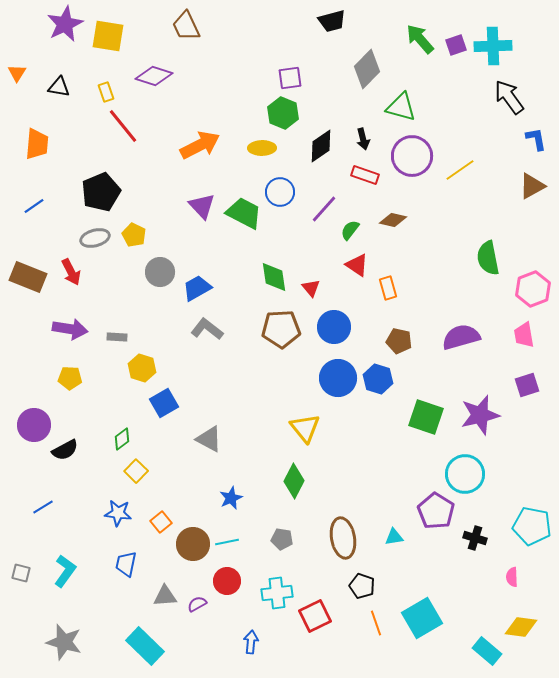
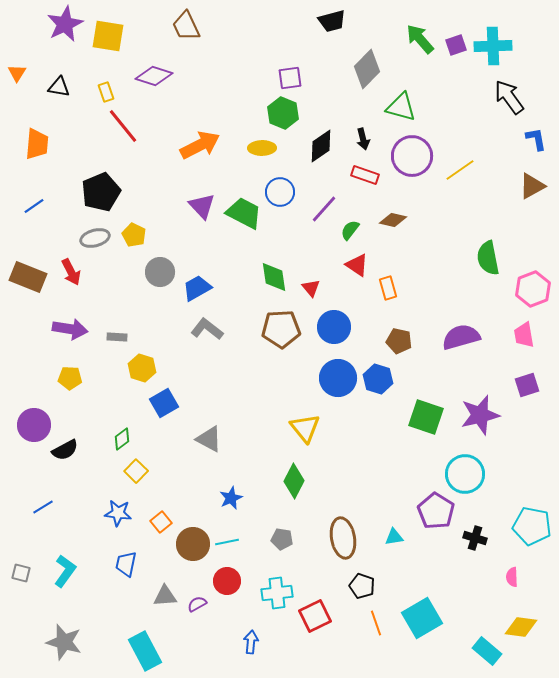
cyan rectangle at (145, 646): moved 5 px down; rotated 18 degrees clockwise
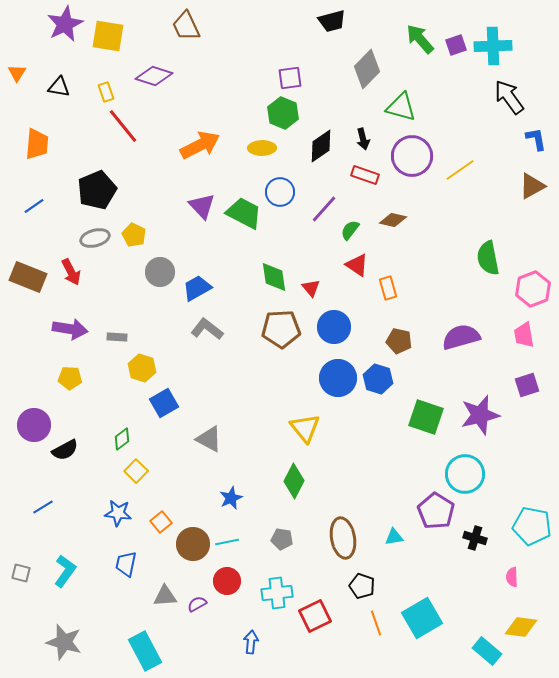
black pentagon at (101, 192): moved 4 px left, 2 px up
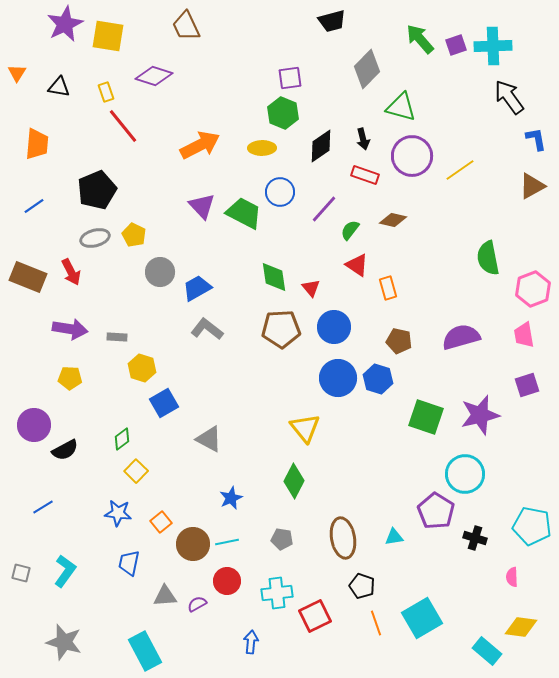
blue trapezoid at (126, 564): moved 3 px right, 1 px up
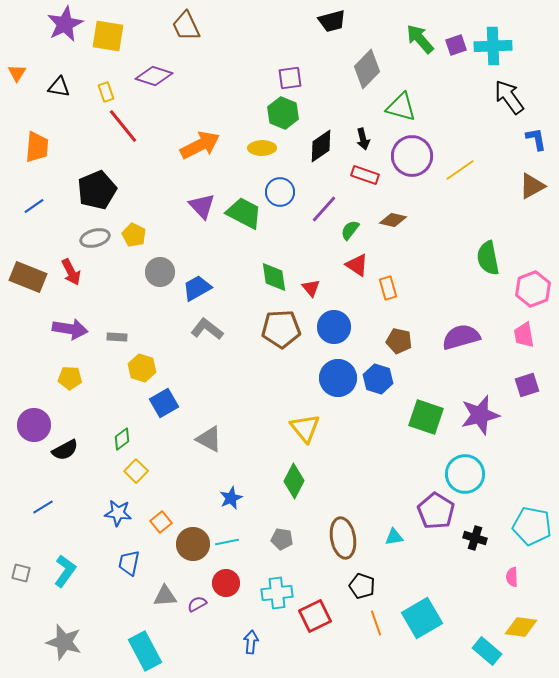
orange trapezoid at (37, 144): moved 3 px down
red circle at (227, 581): moved 1 px left, 2 px down
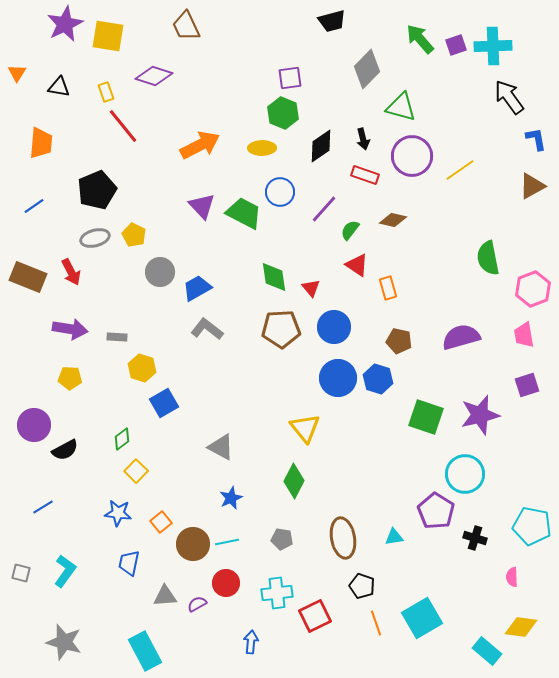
orange trapezoid at (37, 147): moved 4 px right, 4 px up
gray triangle at (209, 439): moved 12 px right, 8 px down
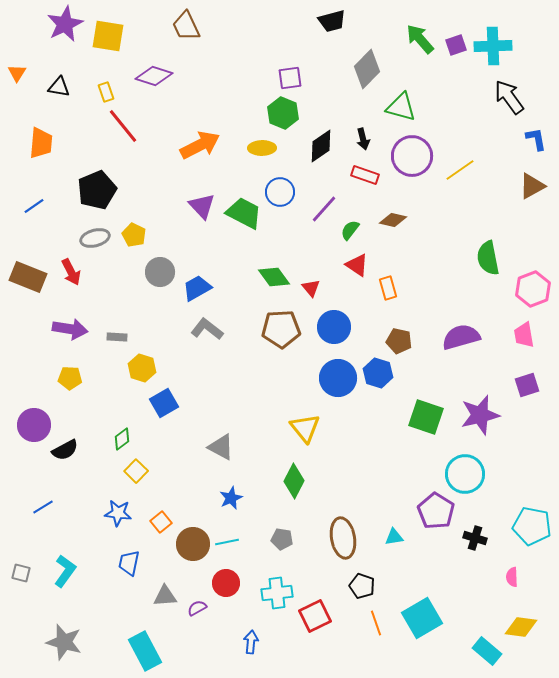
green diamond at (274, 277): rotated 28 degrees counterclockwise
blue hexagon at (378, 379): moved 6 px up
purple semicircle at (197, 604): moved 4 px down
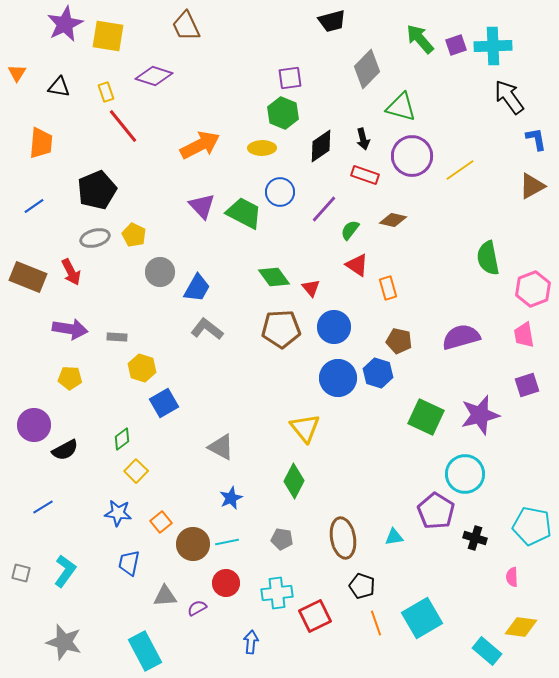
blue trapezoid at (197, 288): rotated 148 degrees clockwise
green square at (426, 417): rotated 6 degrees clockwise
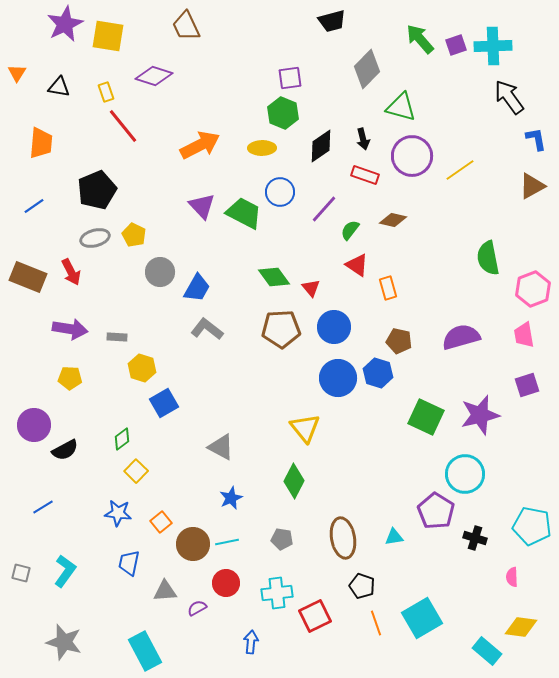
gray triangle at (165, 596): moved 5 px up
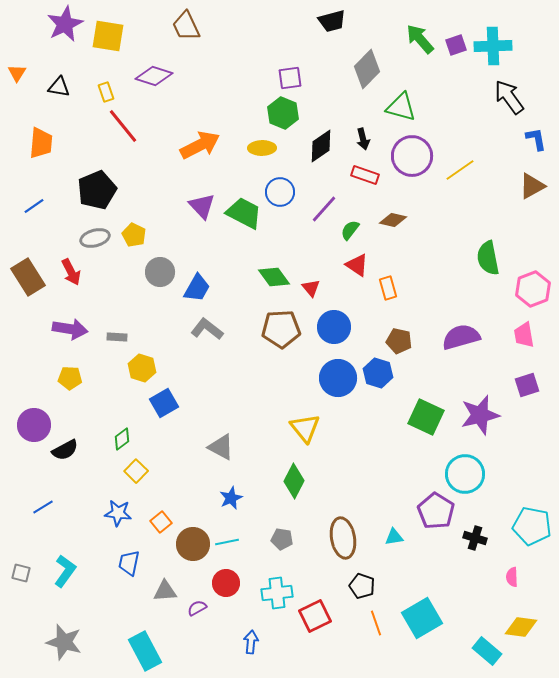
brown rectangle at (28, 277): rotated 36 degrees clockwise
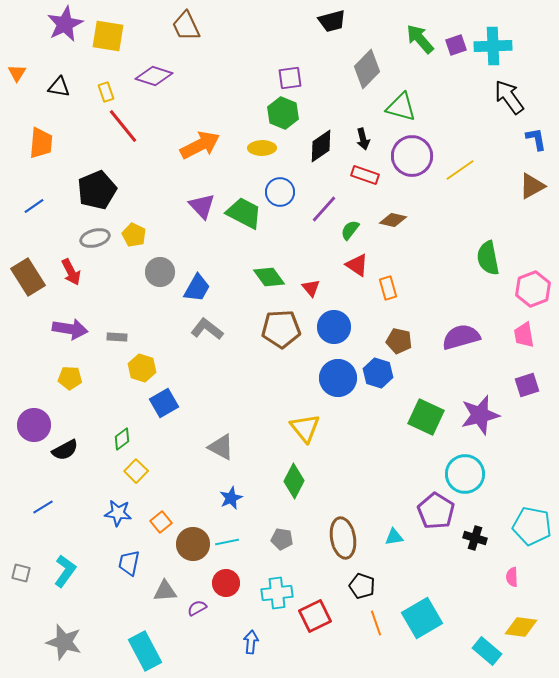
green diamond at (274, 277): moved 5 px left
